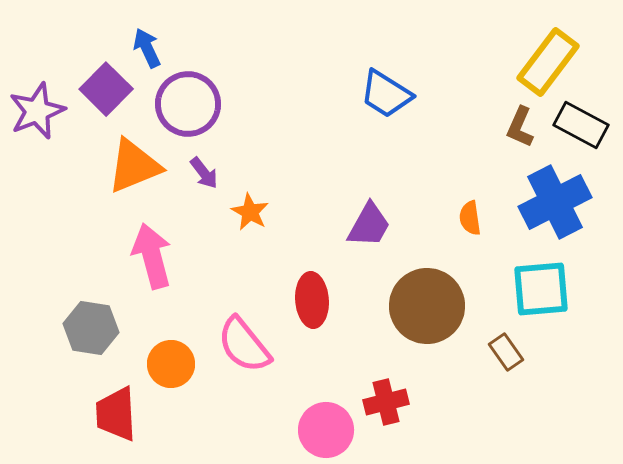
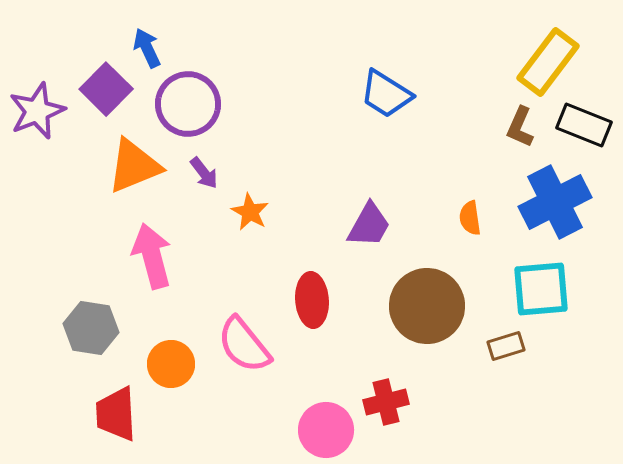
black rectangle: moved 3 px right; rotated 6 degrees counterclockwise
brown rectangle: moved 6 px up; rotated 72 degrees counterclockwise
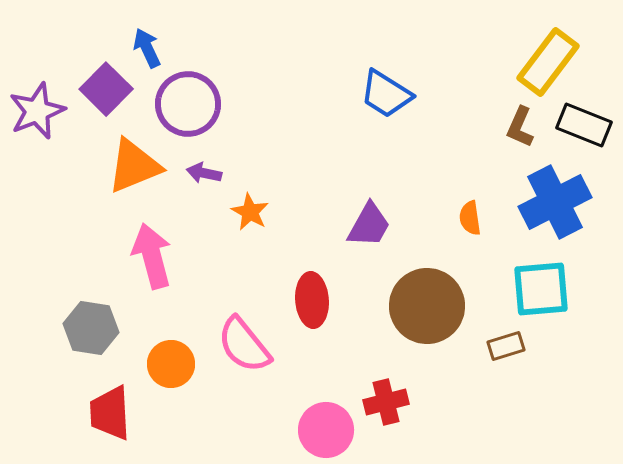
purple arrow: rotated 140 degrees clockwise
red trapezoid: moved 6 px left, 1 px up
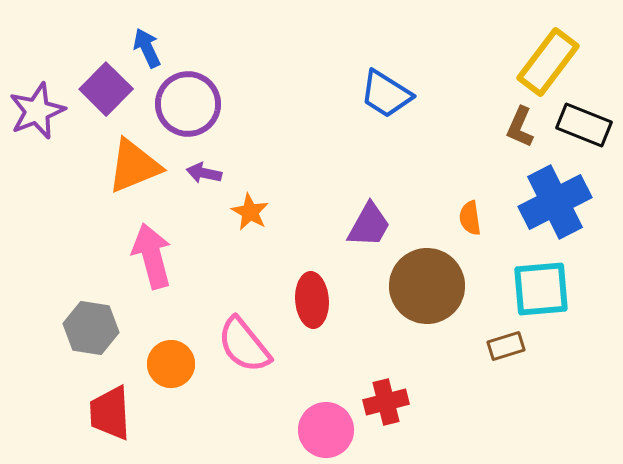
brown circle: moved 20 px up
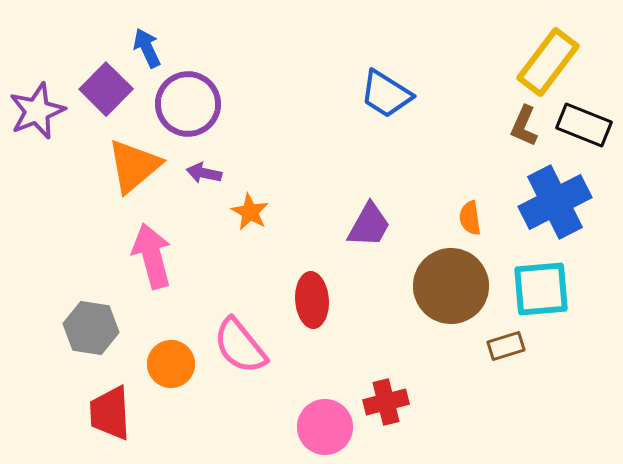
brown L-shape: moved 4 px right, 1 px up
orange triangle: rotated 18 degrees counterclockwise
brown circle: moved 24 px right
pink semicircle: moved 4 px left, 1 px down
pink circle: moved 1 px left, 3 px up
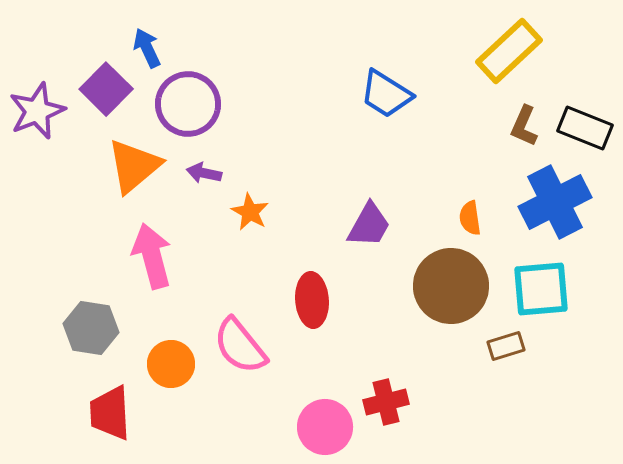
yellow rectangle: moved 39 px left, 11 px up; rotated 10 degrees clockwise
black rectangle: moved 1 px right, 3 px down
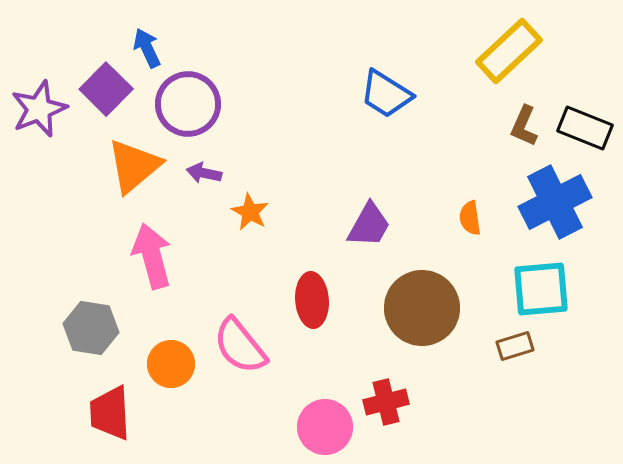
purple star: moved 2 px right, 2 px up
brown circle: moved 29 px left, 22 px down
brown rectangle: moved 9 px right
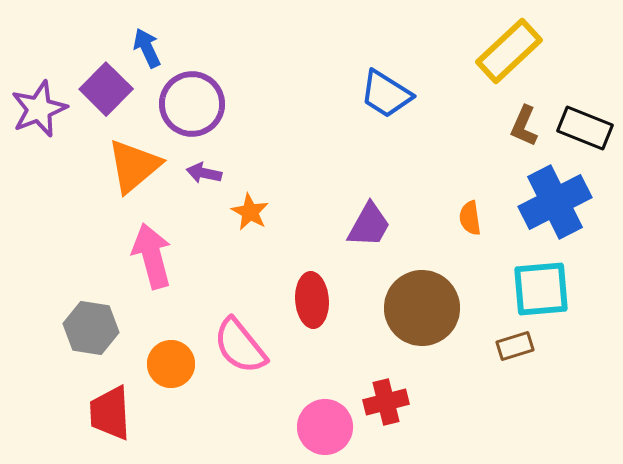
purple circle: moved 4 px right
